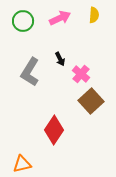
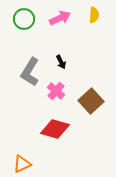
green circle: moved 1 px right, 2 px up
black arrow: moved 1 px right, 3 px down
pink cross: moved 25 px left, 17 px down
red diamond: moved 1 px right, 1 px up; rotated 72 degrees clockwise
orange triangle: rotated 12 degrees counterclockwise
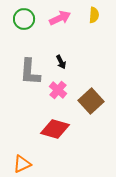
gray L-shape: rotated 28 degrees counterclockwise
pink cross: moved 2 px right, 1 px up
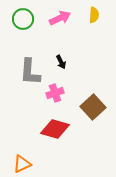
green circle: moved 1 px left
pink cross: moved 3 px left, 3 px down; rotated 30 degrees clockwise
brown square: moved 2 px right, 6 px down
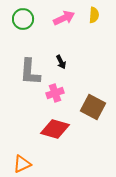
pink arrow: moved 4 px right
brown square: rotated 20 degrees counterclockwise
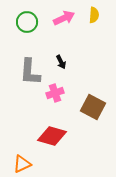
green circle: moved 4 px right, 3 px down
red diamond: moved 3 px left, 7 px down
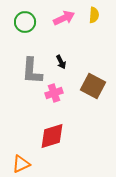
green circle: moved 2 px left
gray L-shape: moved 2 px right, 1 px up
pink cross: moved 1 px left
brown square: moved 21 px up
red diamond: rotated 32 degrees counterclockwise
orange triangle: moved 1 px left
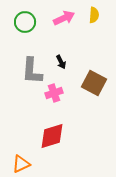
brown square: moved 1 px right, 3 px up
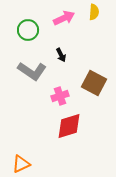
yellow semicircle: moved 3 px up
green circle: moved 3 px right, 8 px down
black arrow: moved 7 px up
gray L-shape: rotated 60 degrees counterclockwise
pink cross: moved 6 px right, 3 px down
red diamond: moved 17 px right, 10 px up
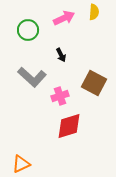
gray L-shape: moved 6 px down; rotated 8 degrees clockwise
